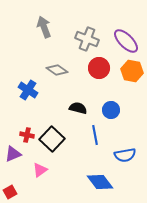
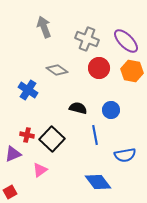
blue diamond: moved 2 px left
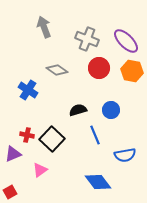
black semicircle: moved 2 px down; rotated 30 degrees counterclockwise
blue line: rotated 12 degrees counterclockwise
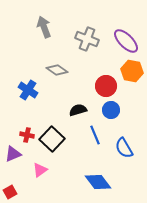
red circle: moved 7 px right, 18 px down
blue semicircle: moved 1 px left, 7 px up; rotated 70 degrees clockwise
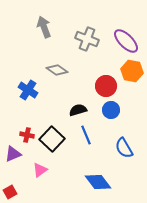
blue line: moved 9 px left
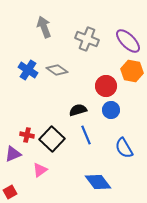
purple ellipse: moved 2 px right
blue cross: moved 20 px up
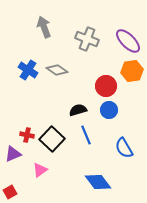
orange hexagon: rotated 20 degrees counterclockwise
blue circle: moved 2 px left
